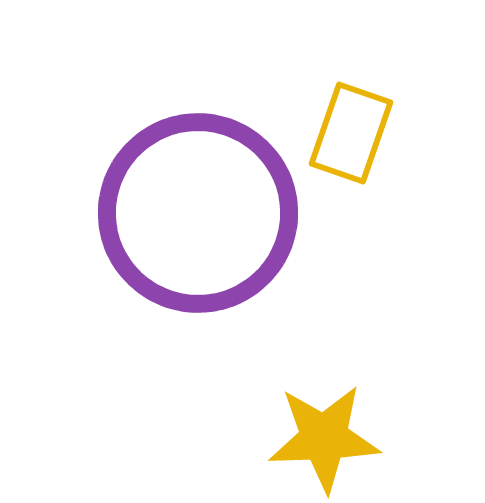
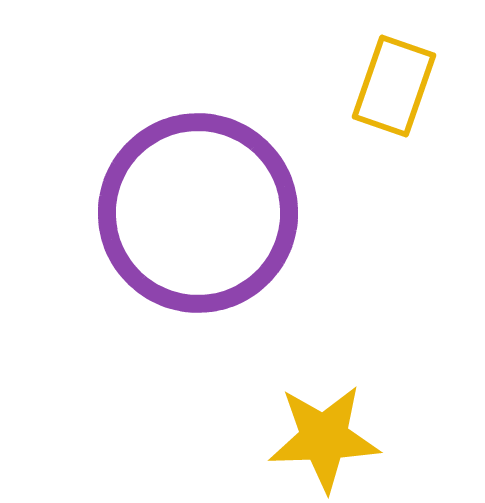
yellow rectangle: moved 43 px right, 47 px up
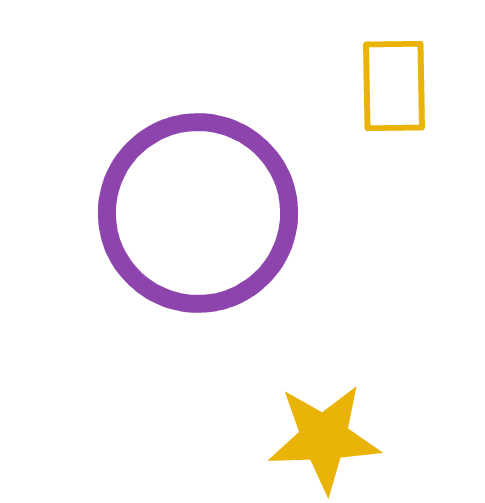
yellow rectangle: rotated 20 degrees counterclockwise
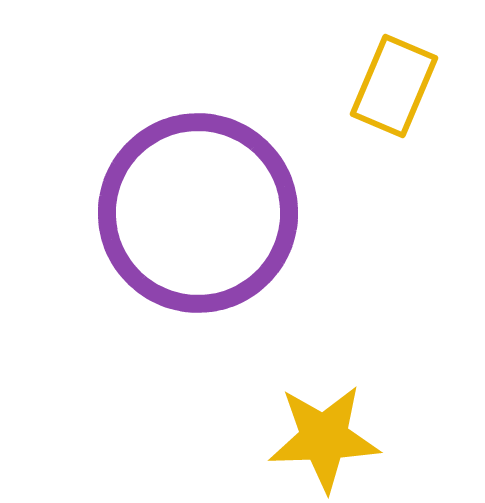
yellow rectangle: rotated 24 degrees clockwise
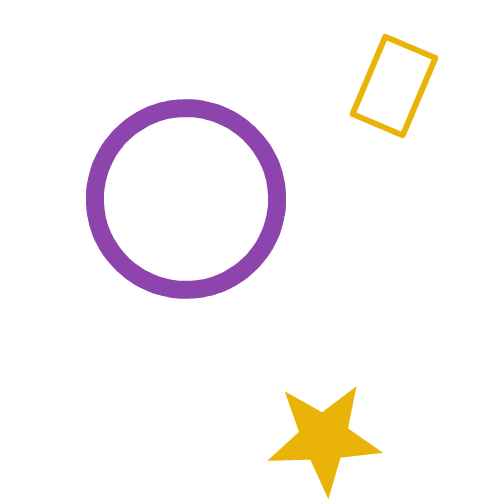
purple circle: moved 12 px left, 14 px up
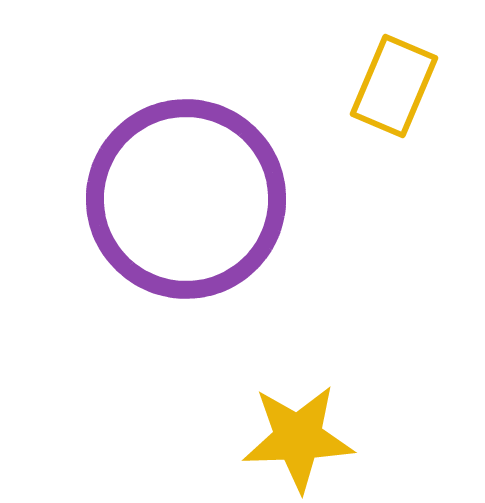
yellow star: moved 26 px left
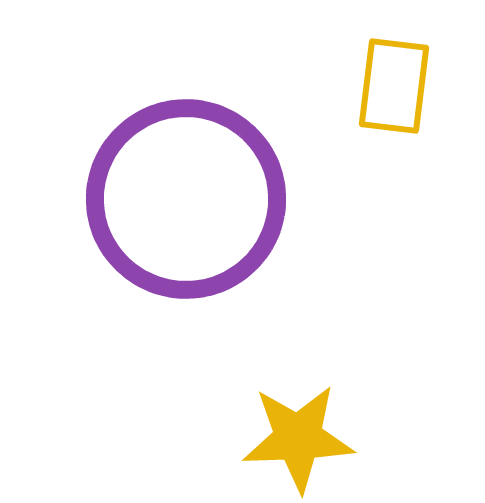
yellow rectangle: rotated 16 degrees counterclockwise
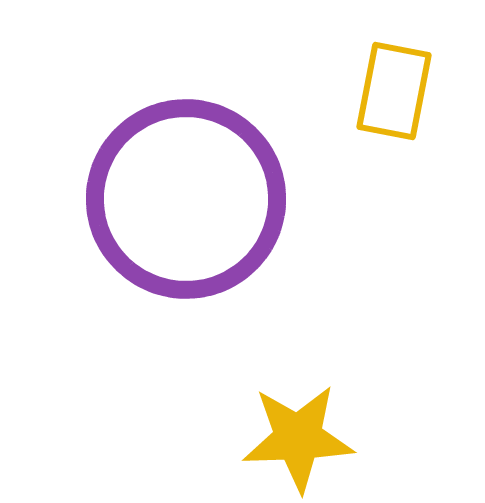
yellow rectangle: moved 5 px down; rotated 4 degrees clockwise
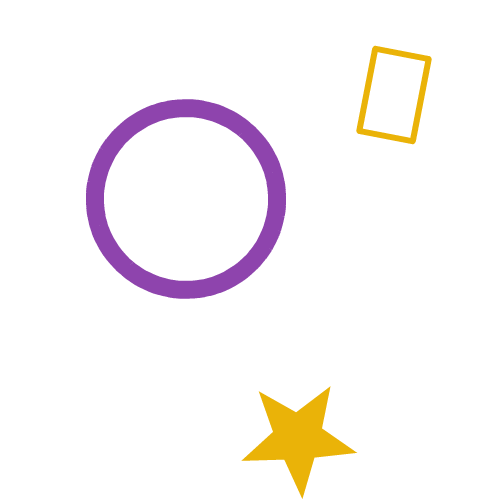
yellow rectangle: moved 4 px down
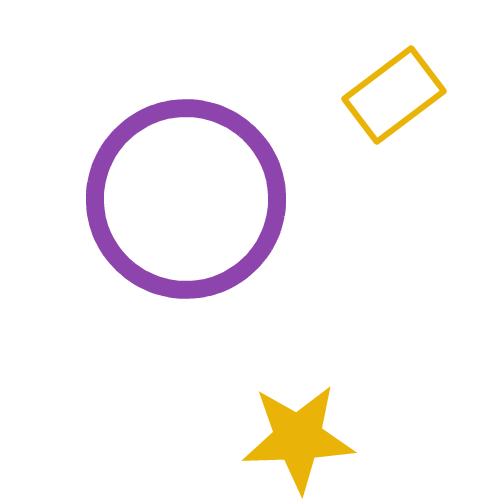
yellow rectangle: rotated 42 degrees clockwise
